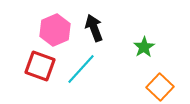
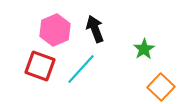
black arrow: moved 1 px right, 1 px down
green star: moved 2 px down
orange square: moved 1 px right
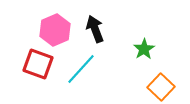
red square: moved 2 px left, 2 px up
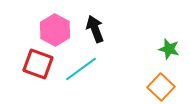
pink hexagon: rotated 8 degrees counterclockwise
green star: moved 25 px right; rotated 25 degrees counterclockwise
cyan line: rotated 12 degrees clockwise
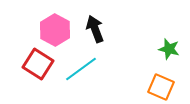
red square: rotated 12 degrees clockwise
orange square: rotated 20 degrees counterclockwise
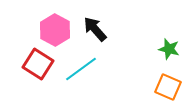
black arrow: rotated 20 degrees counterclockwise
orange square: moved 7 px right
